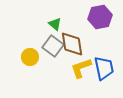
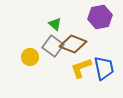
brown diamond: moved 1 px right; rotated 60 degrees counterclockwise
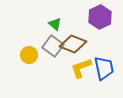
purple hexagon: rotated 15 degrees counterclockwise
yellow circle: moved 1 px left, 2 px up
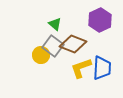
purple hexagon: moved 3 px down
yellow circle: moved 12 px right
blue trapezoid: moved 2 px left; rotated 15 degrees clockwise
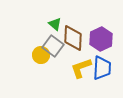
purple hexagon: moved 1 px right, 19 px down
brown diamond: moved 6 px up; rotated 72 degrees clockwise
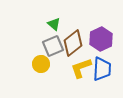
green triangle: moved 1 px left
brown diamond: moved 5 px down; rotated 48 degrees clockwise
gray square: rotated 30 degrees clockwise
yellow circle: moved 9 px down
blue trapezoid: moved 1 px down
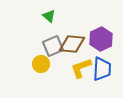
green triangle: moved 5 px left, 8 px up
brown diamond: moved 1 px left, 1 px down; rotated 44 degrees clockwise
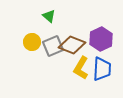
brown diamond: moved 1 px down; rotated 16 degrees clockwise
yellow circle: moved 9 px left, 22 px up
yellow L-shape: rotated 40 degrees counterclockwise
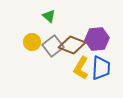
purple hexagon: moved 4 px left; rotated 20 degrees clockwise
gray square: rotated 15 degrees counterclockwise
blue trapezoid: moved 1 px left, 1 px up
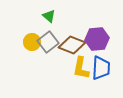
gray square: moved 5 px left, 4 px up
yellow L-shape: rotated 20 degrees counterclockwise
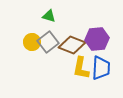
green triangle: rotated 24 degrees counterclockwise
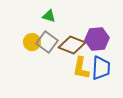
gray square: moved 1 px left; rotated 15 degrees counterclockwise
